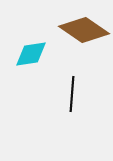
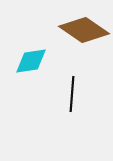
cyan diamond: moved 7 px down
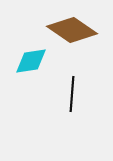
brown diamond: moved 12 px left
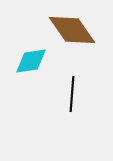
brown diamond: rotated 21 degrees clockwise
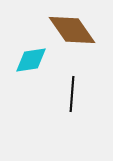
cyan diamond: moved 1 px up
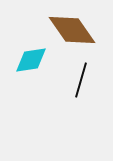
black line: moved 9 px right, 14 px up; rotated 12 degrees clockwise
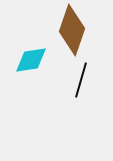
brown diamond: rotated 54 degrees clockwise
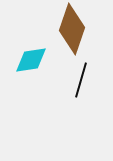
brown diamond: moved 1 px up
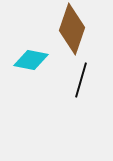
cyan diamond: rotated 20 degrees clockwise
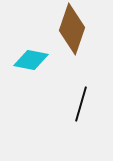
black line: moved 24 px down
